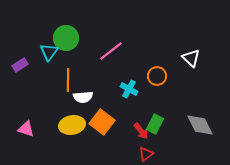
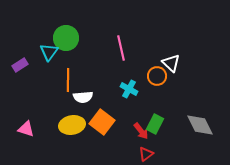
pink line: moved 10 px right, 3 px up; rotated 65 degrees counterclockwise
white triangle: moved 20 px left, 5 px down
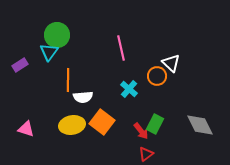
green circle: moved 9 px left, 3 px up
cyan cross: rotated 12 degrees clockwise
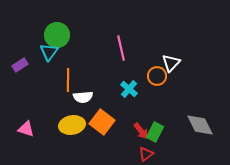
white triangle: rotated 30 degrees clockwise
green rectangle: moved 8 px down
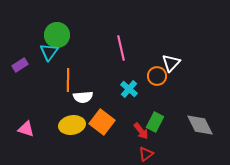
green rectangle: moved 10 px up
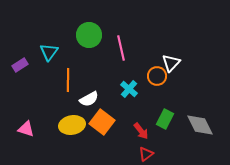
green circle: moved 32 px right
white semicircle: moved 6 px right, 2 px down; rotated 24 degrees counterclockwise
green rectangle: moved 10 px right, 3 px up
